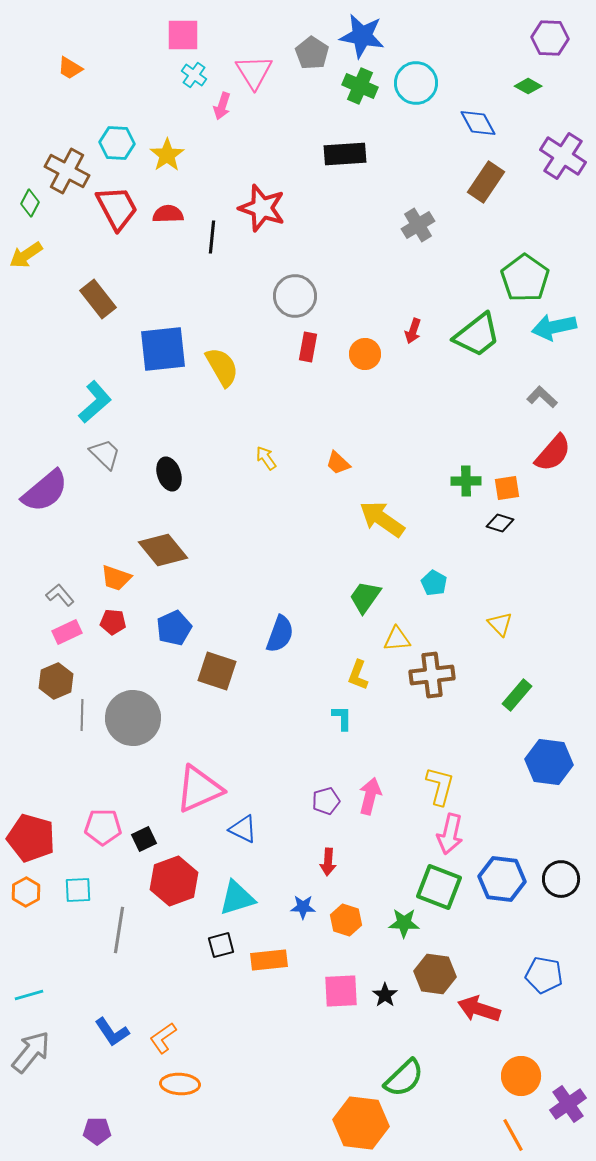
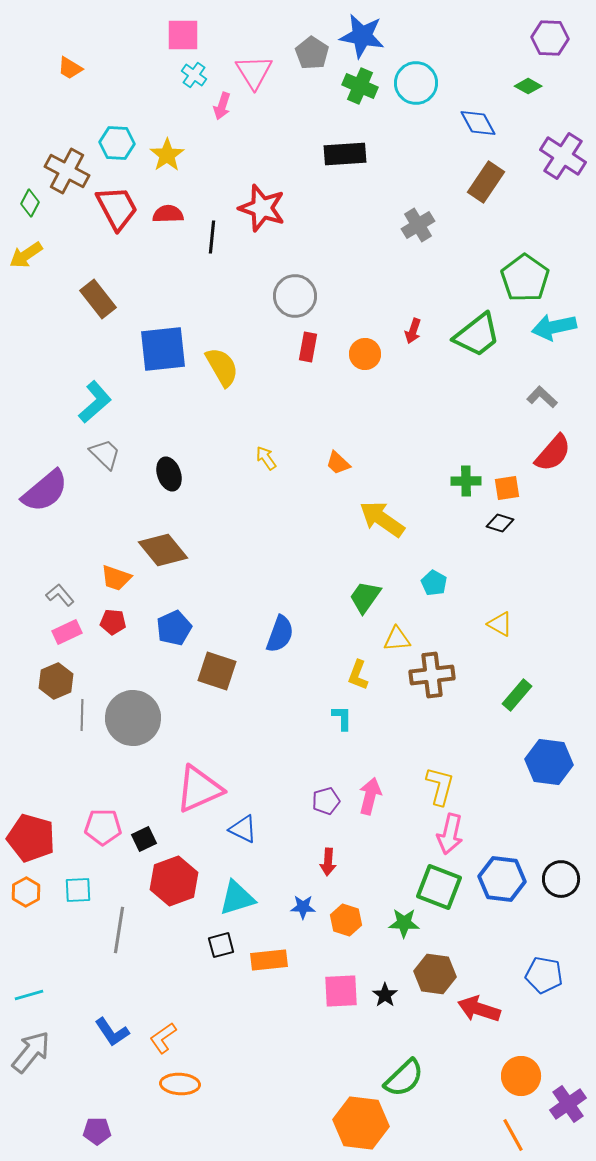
yellow triangle at (500, 624): rotated 16 degrees counterclockwise
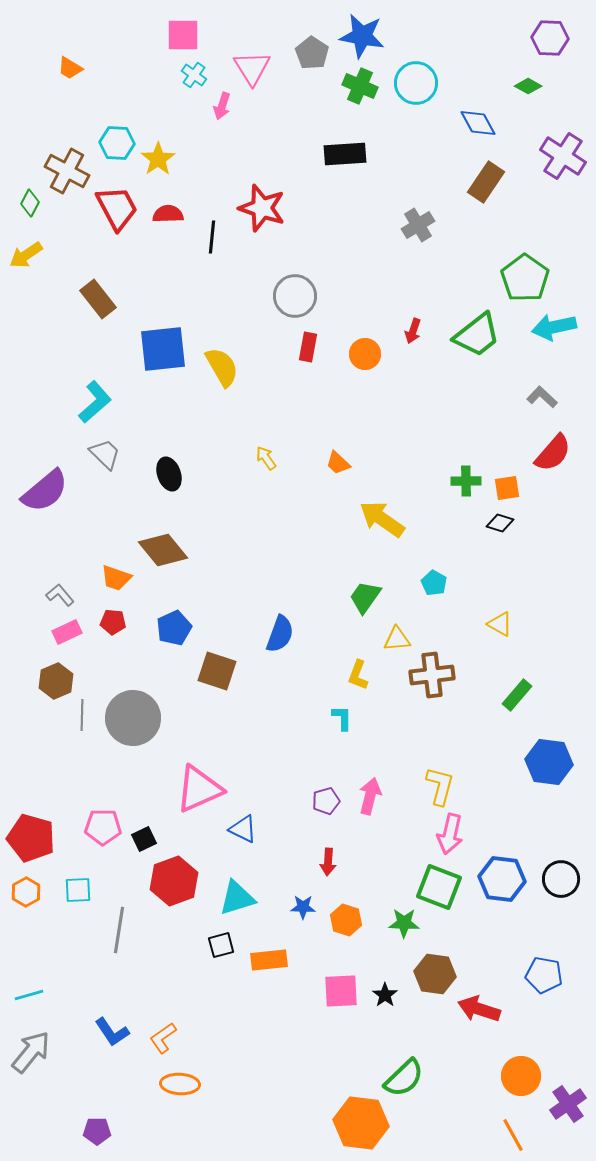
pink triangle at (254, 72): moved 2 px left, 4 px up
yellow star at (167, 155): moved 9 px left, 4 px down
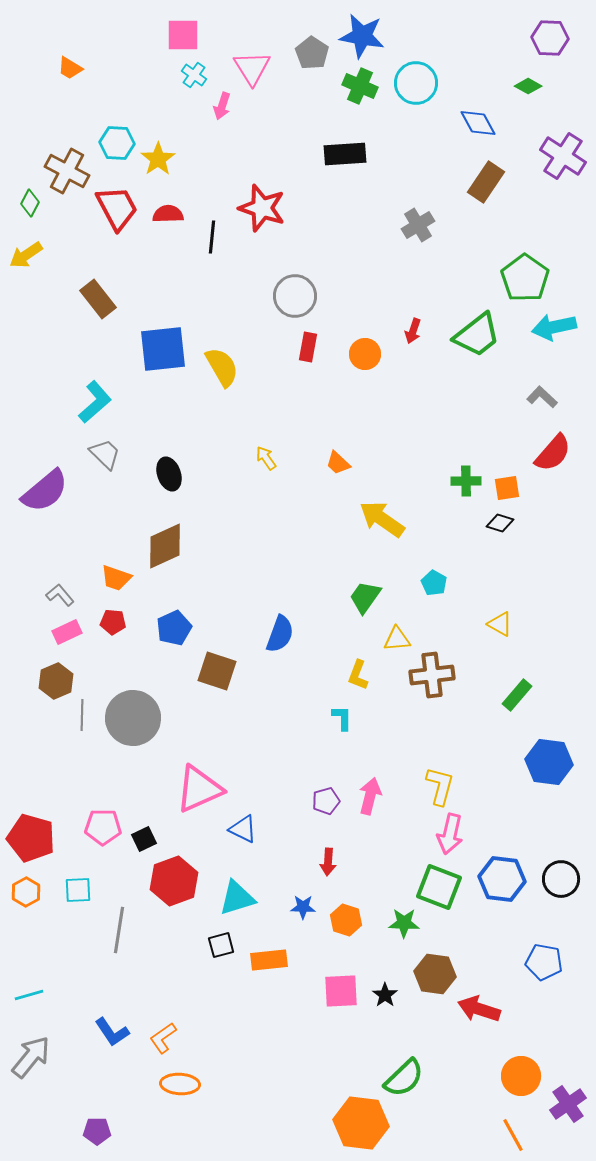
brown diamond at (163, 550): moved 2 px right, 4 px up; rotated 75 degrees counterclockwise
blue pentagon at (544, 975): moved 13 px up
gray arrow at (31, 1052): moved 5 px down
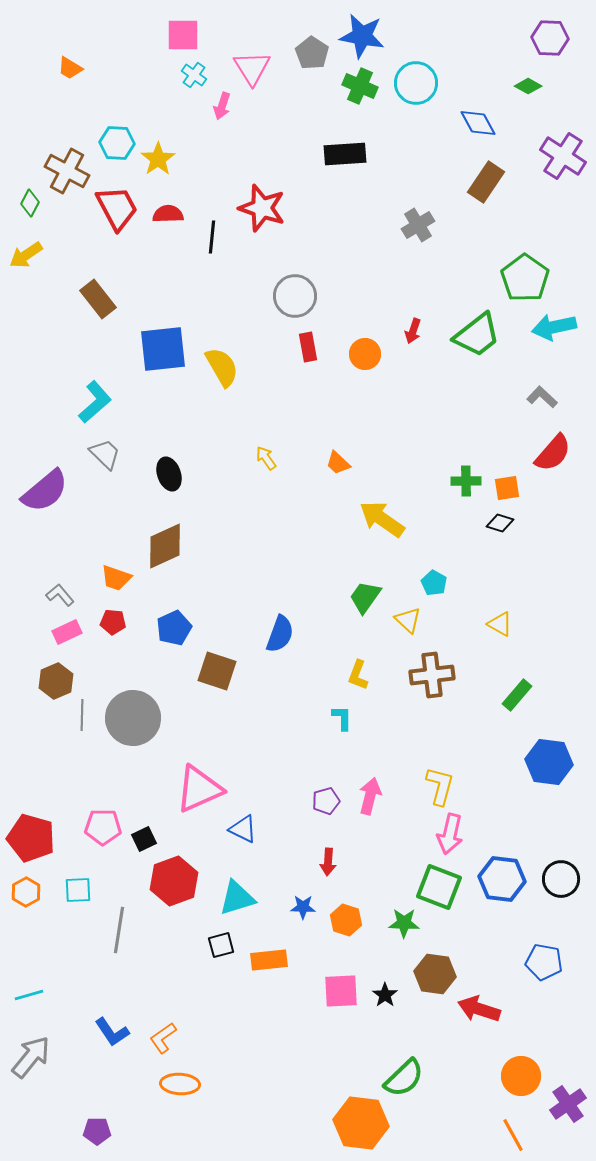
red rectangle at (308, 347): rotated 20 degrees counterclockwise
yellow triangle at (397, 639): moved 11 px right, 19 px up; rotated 48 degrees clockwise
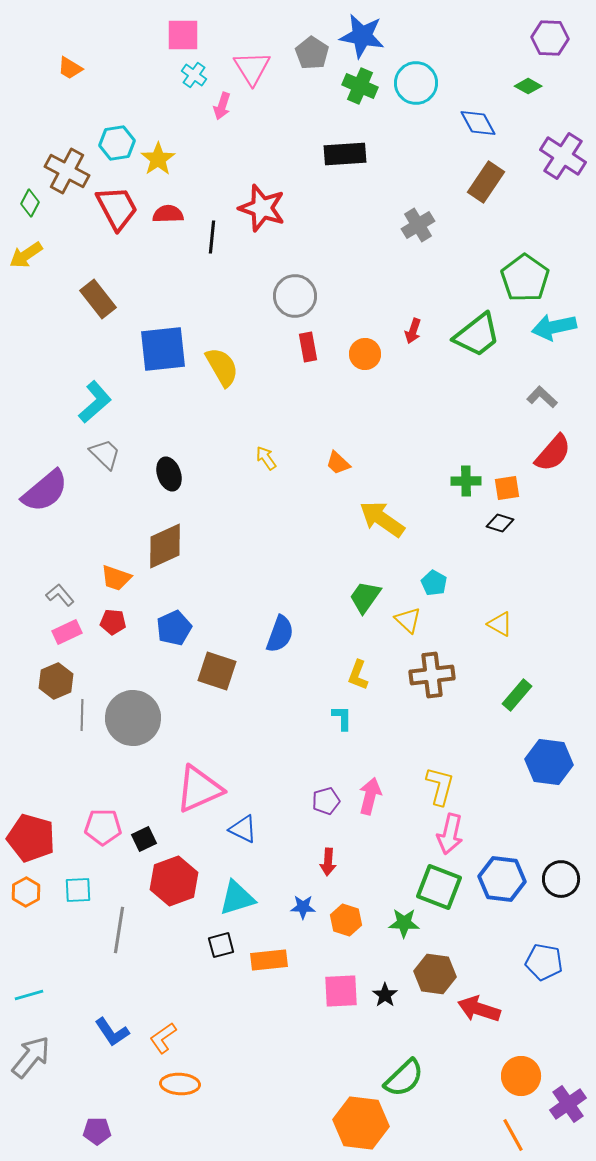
cyan hexagon at (117, 143): rotated 12 degrees counterclockwise
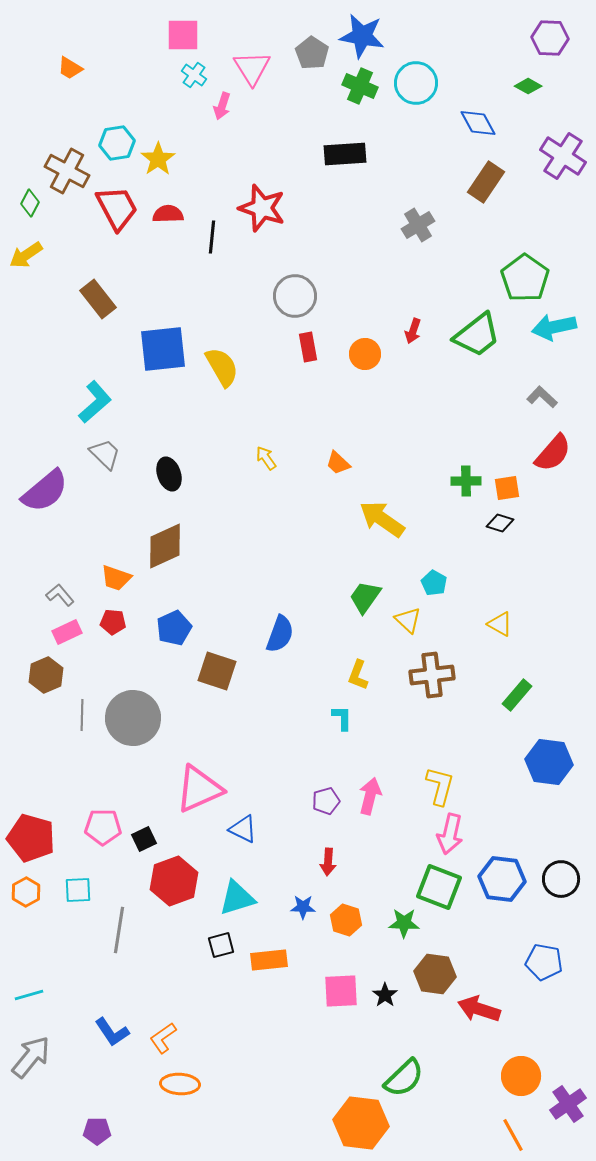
brown hexagon at (56, 681): moved 10 px left, 6 px up
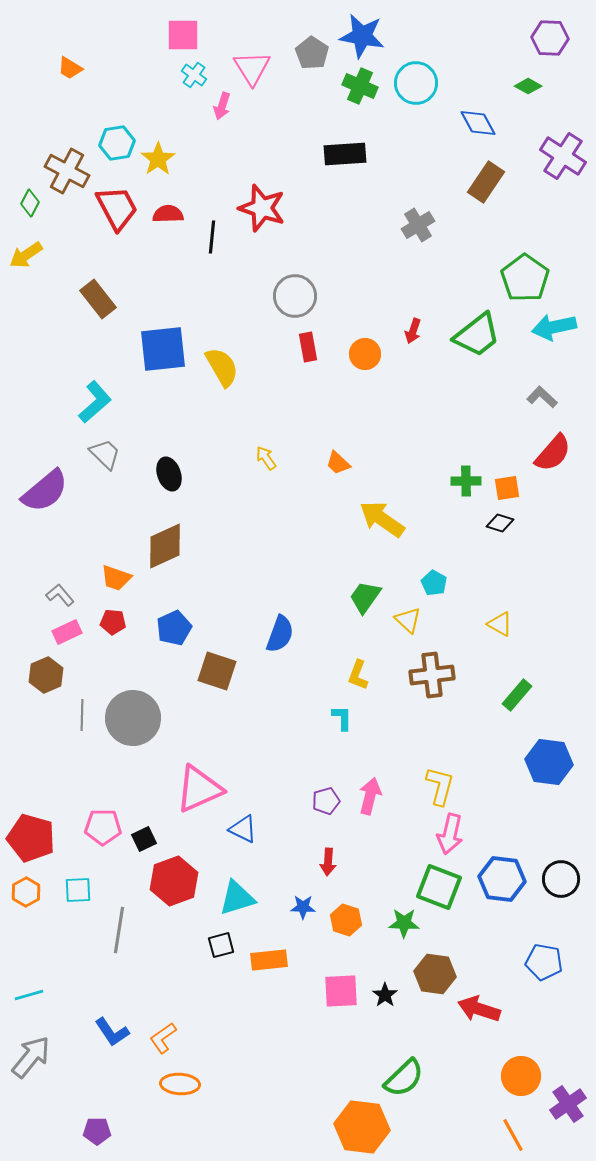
orange hexagon at (361, 1123): moved 1 px right, 4 px down
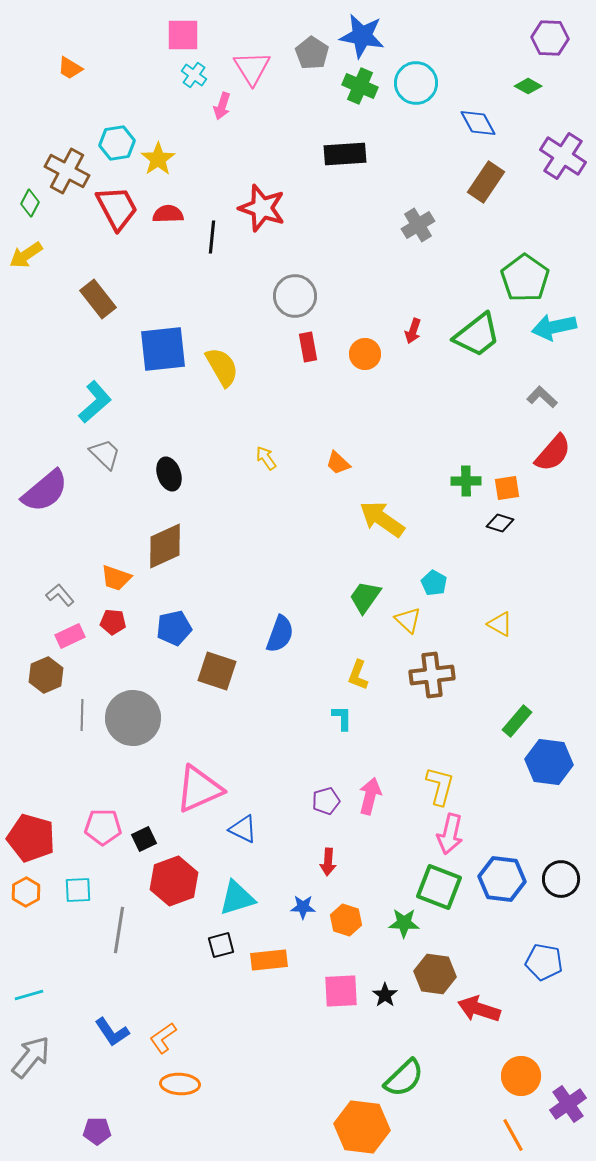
blue pentagon at (174, 628): rotated 12 degrees clockwise
pink rectangle at (67, 632): moved 3 px right, 4 px down
green rectangle at (517, 695): moved 26 px down
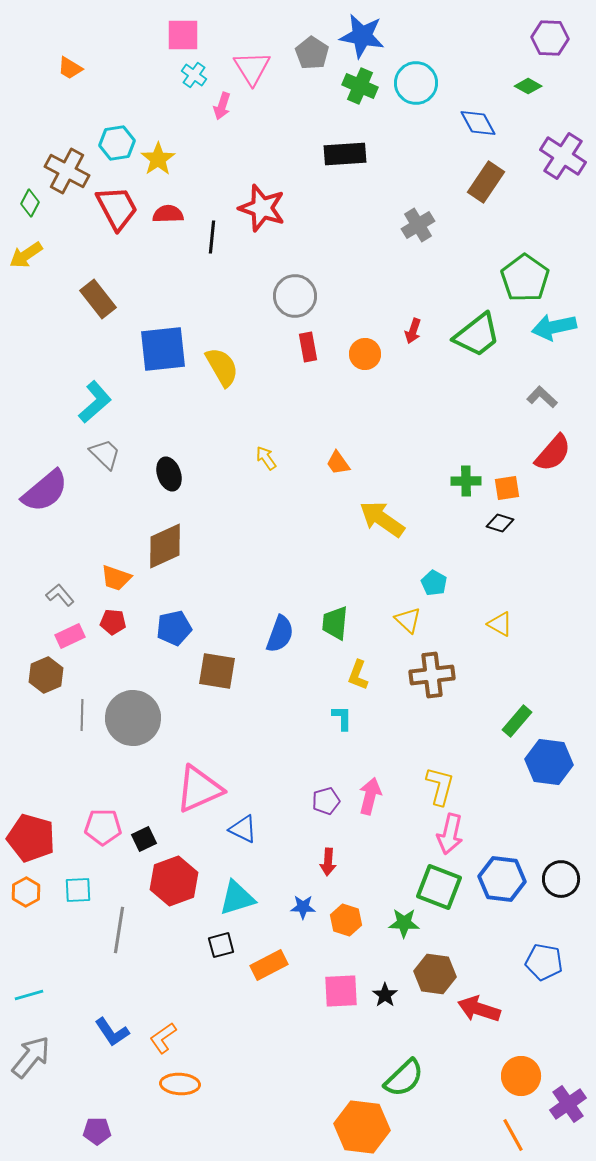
orange trapezoid at (338, 463): rotated 12 degrees clockwise
green trapezoid at (365, 597): moved 30 px left, 26 px down; rotated 30 degrees counterclockwise
brown square at (217, 671): rotated 9 degrees counterclockwise
orange rectangle at (269, 960): moved 5 px down; rotated 21 degrees counterclockwise
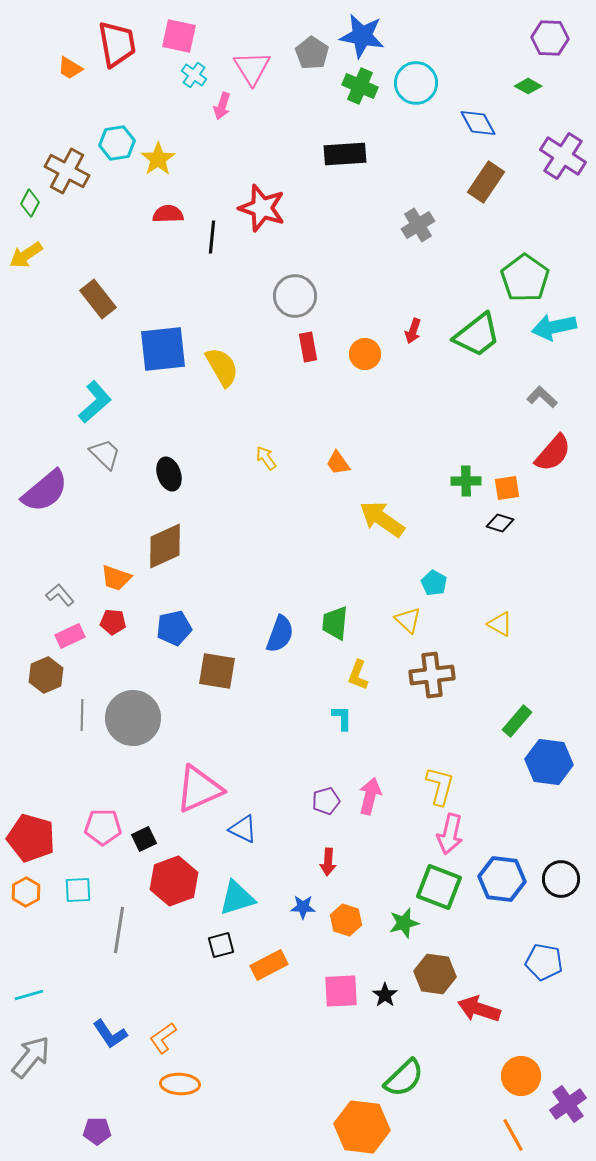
pink square at (183, 35): moved 4 px left, 1 px down; rotated 12 degrees clockwise
red trapezoid at (117, 208): moved 164 px up; rotated 18 degrees clockwise
green star at (404, 923): rotated 16 degrees counterclockwise
blue L-shape at (112, 1032): moved 2 px left, 2 px down
